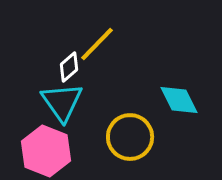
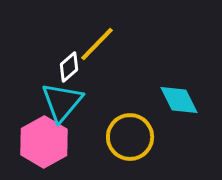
cyan triangle: rotated 15 degrees clockwise
pink hexagon: moved 2 px left, 9 px up; rotated 9 degrees clockwise
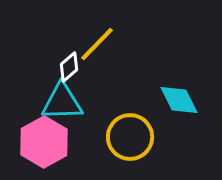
cyan triangle: rotated 48 degrees clockwise
